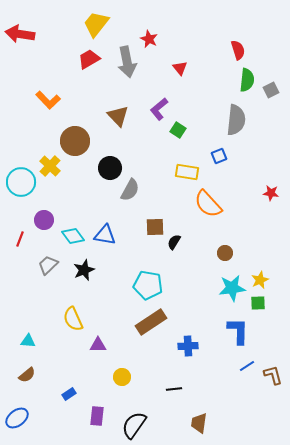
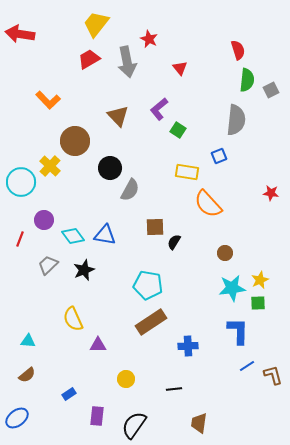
yellow circle at (122, 377): moved 4 px right, 2 px down
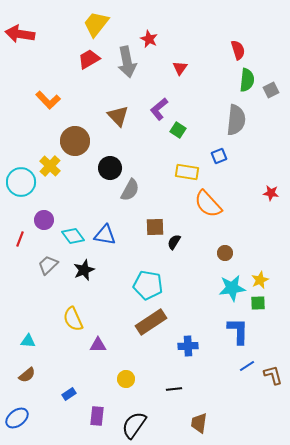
red triangle at (180, 68): rotated 14 degrees clockwise
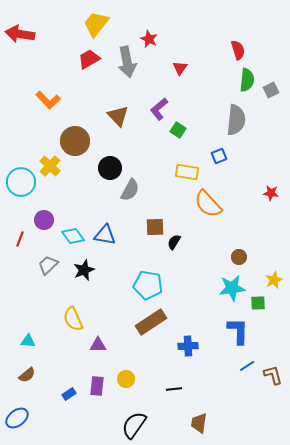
brown circle at (225, 253): moved 14 px right, 4 px down
yellow star at (260, 280): moved 14 px right
purple rectangle at (97, 416): moved 30 px up
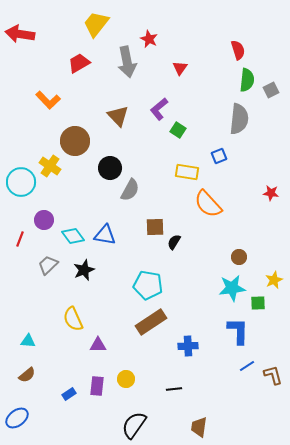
red trapezoid at (89, 59): moved 10 px left, 4 px down
gray semicircle at (236, 120): moved 3 px right, 1 px up
yellow cross at (50, 166): rotated 10 degrees counterclockwise
brown trapezoid at (199, 423): moved 4 px down
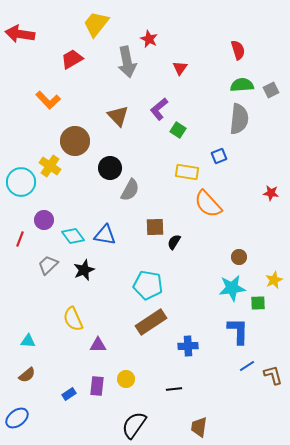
red trapezoid at (79, 63): moved 7 px left, 4 px up
green semicircle at (247, 80): moved 5 px left, 5 px down; rotated 100 degrees counterclockwise
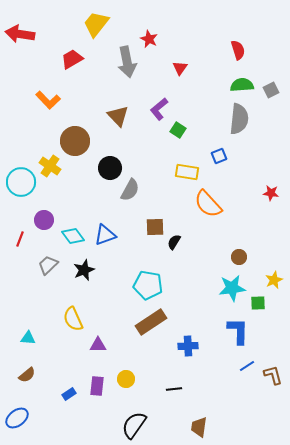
blue triangle at (105, 235): rotated 30 degrees counterclockwise
cyan triangle at (28, 341): moved 3 px up
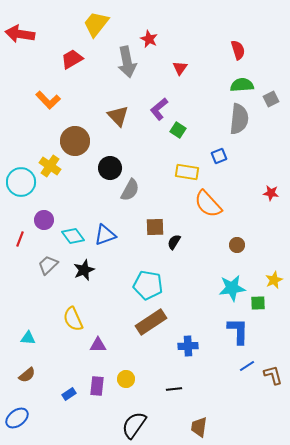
gray square at (271, 90): moved 9 px down
brown circle at (239, 257): moved 2 px left, 12 px up
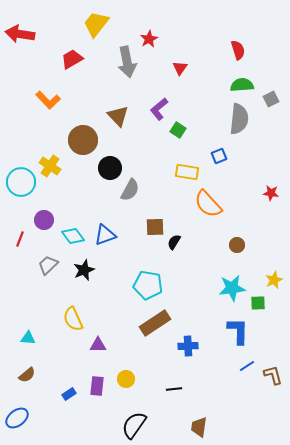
red star at (149, 39): rotated 18 degrees clockwise
brown circle at (75, 141): moved 8 px right, 1 px up
brown rectangle at (151, 322): moved 4 px right, 1 px down
